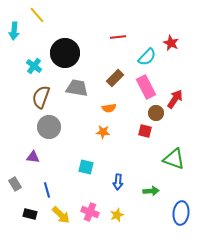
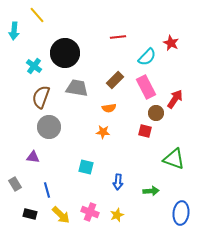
brown rectangle: moved 2 px down
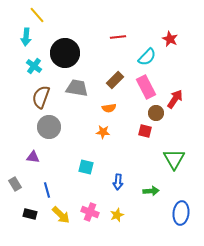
cyan arrow: moved 12 px right, 6 px down
red star: moved 1 px left, 4 px up
green triangle: rotated 40 degrees clockwise
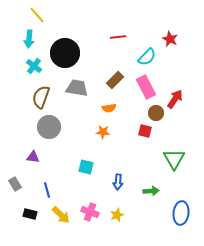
cyan arrow: moved 3 px right, 2 px down
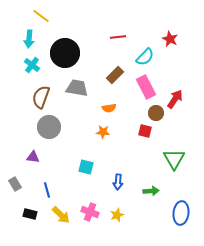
yellow line: moved 4 px right, 1 px down; rotated 12 degrees counterclockwise
cyan semicircle: moved 2 px left
cyan cross: moved 2 px left, 1 px up
brown rectangle: moved 5 px up
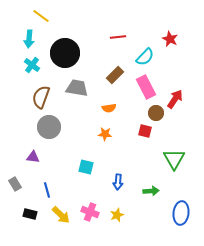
orange star: moved 2 px right, 2 px down
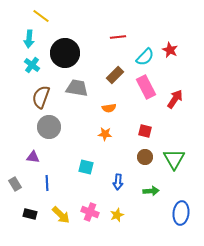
red star: moved 11 px down
brown circle: moved 11 px left, 44 px down
blue line: moved 7 px up; rotated 14 degrees clockwise
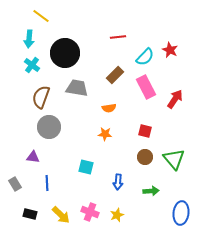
green triangle: rotated 10 degrees counterclockwise
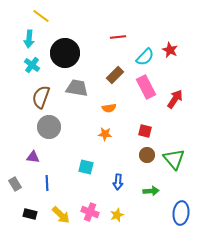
brown circle: moved 2 px right, 2 px up
